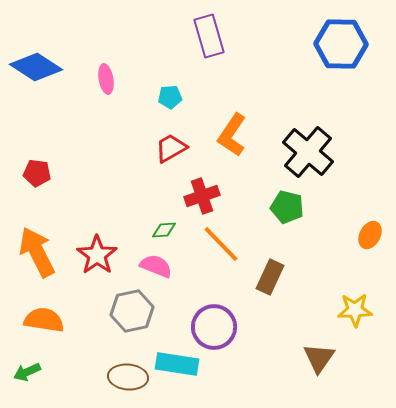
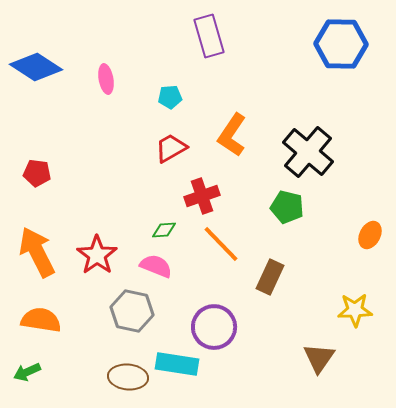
gray hexagon: rotated 24 degrees clockwise
orange semicircle: moved 3 px left
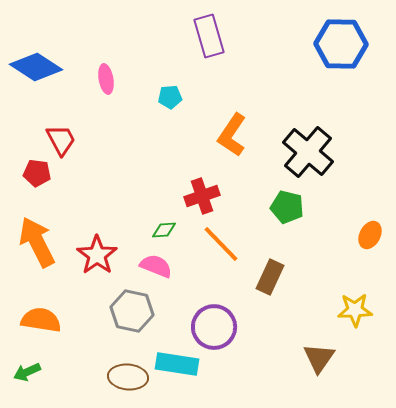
red trapezoid: moved 110 px left, 8 px up; rotated 92 degrees clockwise
orange arrow: moved 10 px up
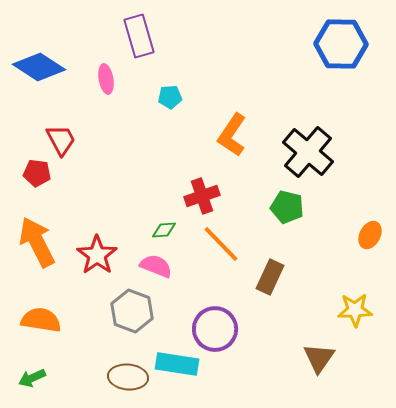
purple rectangle: moved 70 px left
blue diamond: moved 3 px right
gray hexagon: rotated 9 degrees clockwise
purple circle: moved 1 px right, 2 px down
green arrow: moved 5 px right, 6 px down
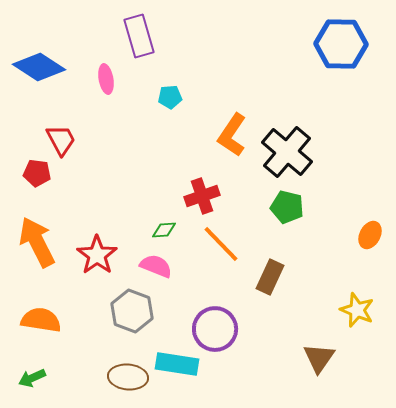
black cross: moved 21 px left
yellow star: moved 2 px right; rotated 24 degrees clockwise
